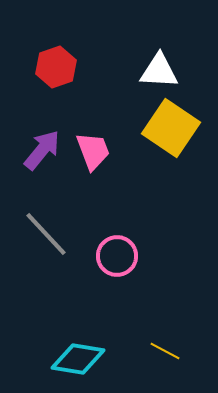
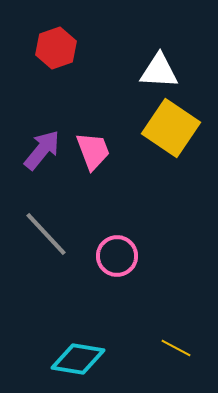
red hexagon: moved 19 px up
yellow line: moved 11 px right, 3 px up
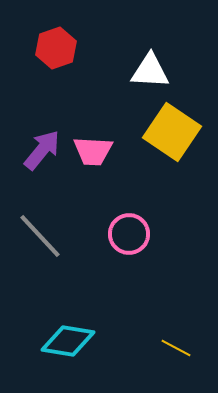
white triangle: moved 9 px left
yellow square: moved 1 px right, 4 px down
pink trapezoid: rotated 114 degrees clockwise
gray line: moved 6 px left, 2 px down
pink circle: moved 12 px right, 22 px up
cyan diamond: moved 10 px left, 18 px up
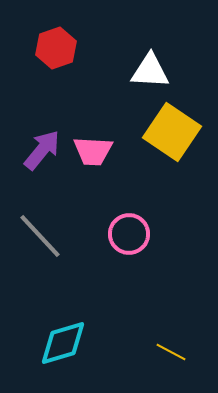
cyan diamond: moved 5 px left, 2 px down; rotated 26 degrees counterclockwise
yellow line: moved 5 px left, 4 px down
